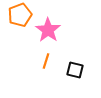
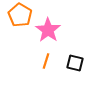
orange pentagon: rotated 20 degrees counterclockwise
black square: moved 7 px up
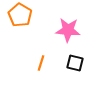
pink star: moved 20 px right; rotated 30 degrees counterclockwise
orange line: moved 5 px left, 2 px down
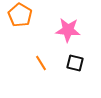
orange line: rotated 49 degrees counterclockwise
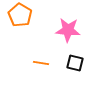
orange line: rotated 49 degrees counterclockwise
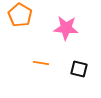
pink star: moved 2 px left, 2 px up
black square: moved 4 px right, 6 px down
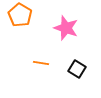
pink star: rotated 15 degrees clockwise
black square: moved 2 px left; rotated 18 degrees clockwise
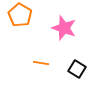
pink star: moved 2 px left
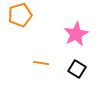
orange pentagon: rotated 25 degrees clockwise
pink star: moved 12 px right, 6 px down; rotated 25 degrees clockwise
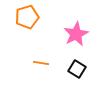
orange pentagon: moved 7 px right, 2 px down
